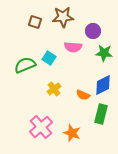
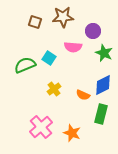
green star: rotated 18 degrees clockwise
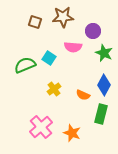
blue diamond: moved 1 px right; rotated 35 degrees counterclockwise
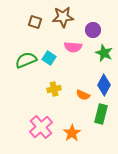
purple circle: moved 1 px up
green semicircle: moved 1 px right, 5 px up
yellow cross: rotated 24 degrees clockwise
orange star: rotated 18 degrees clockwise
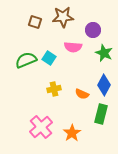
orange semicircle: moved 1 px left, 1 px up
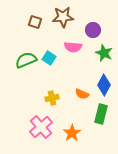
yellow cross: moved 2 px left, 9 px down
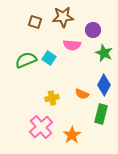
pink semicircle: moved 1 px left, 2 px up
orange star: moved 2 px down
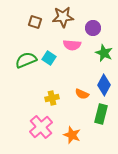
purple circle: moved 2 px up
orange star: rotated 18 degrees counterclockwise
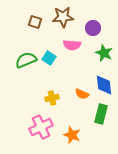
blue diamond: rotated 35 degrees counterclockwise
pink cross: rotated 15 degrees clockwise
